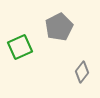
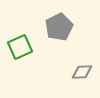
gray diamond: rotated 50 degrees clockwise
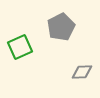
gray pentagon: moved 2 px right
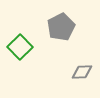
green square: rotated 20 degrees counterclockwise
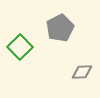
gray pentagon: moved 1 px left, 1 px down
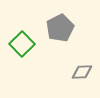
green square: moved 2 px right, 3 px up
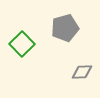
gray pentagon: moved 5 px right; rotated 12 degrees clockwise
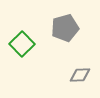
gray diamond: moved 2 px left, 3 px down
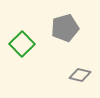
gray diamond: rotated 15 degrees clockwise
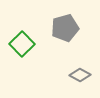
gray diamond: rotated 15 degrees clockwise
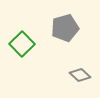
gray diamond: rotated 15 degrees clockwise
